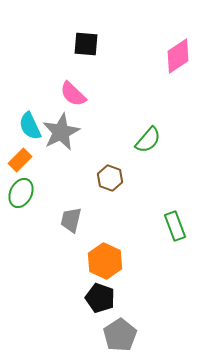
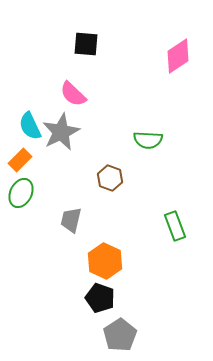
green semicircle: rotated 52 degrees clockwise
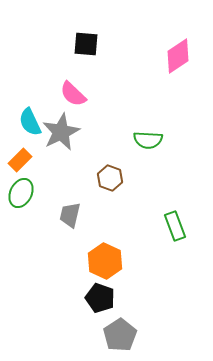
cyan semicircle: moved 4 px up
gray trapezoid: moved 1 px left, 5 px up
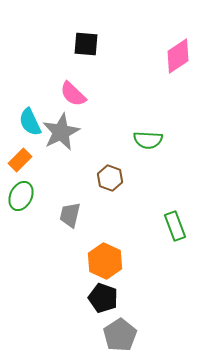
green ellipse: moved 3 px down
black pentagon: moved 3 px right
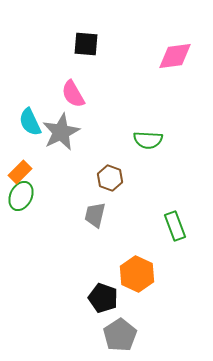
pink diamond: moved 3 px left; rotated 27 degrees clockwise
pink semicircle: rotated 16 degrees clockwise
orange rectangle: moved 12 px down
gray trapezoid: moved 25 px right
orange hexagon: moved 32 px right, 13 px down
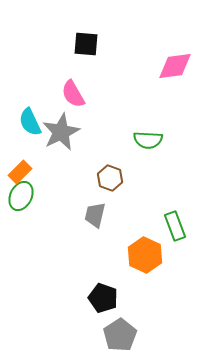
pink diamond: moved 10 px down
orange hexagon: moved 8 px right, 19 px up
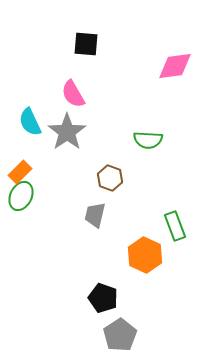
gray star: moved 6 px right; rotated 9 degrees counterclockwise
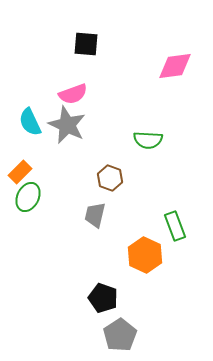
pink semicircle: rotated 80 degrees counterclockwise
gray star: moved 7 px up; rotated 12 degrees counterclockwise
green ellipse: moved 7 px right, 1 px down
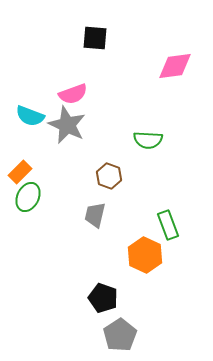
black square: moved 9 px right, 6 px up
cyan semicircle: moved 6 px up; rotated 44 degrees counterclockwise
brown hexagon: moved 1 px left, 2 px up
green rectangle: moved 7 px left, 1 px up
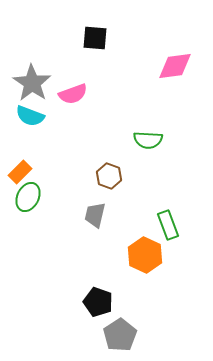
gray star: moved 35 px left, 42 px up; rotated 9 degrees clockwise
black pentagon: moved 5 px left, 4 px down
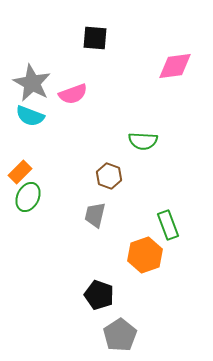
gray star: rotated 6 degrees counterclockwise
green semicircle: moved 5 px left, 1 px down
orange hexagon: rotated 16 degrees clockwise
black pentagon: moved 1 px right, 7 px up
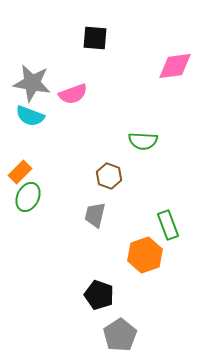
gray star: rotated 18 degrees counterclockwise
